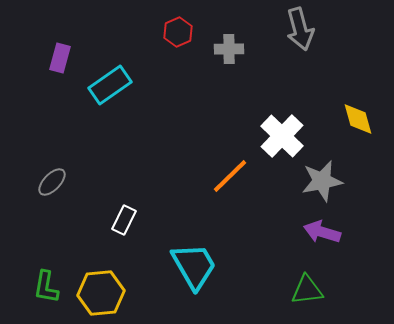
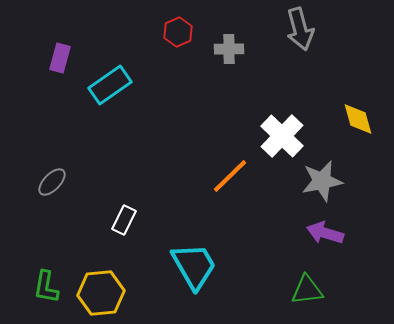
purple arrow: moved 3 px right, 1 px down
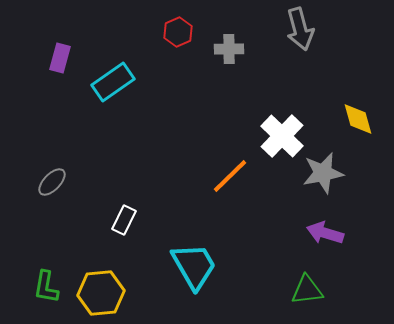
cyan rectangle: moved 3 px right, 3 px up
gray star: moved 1 px right, 8 px up
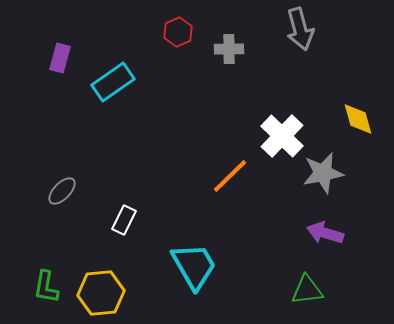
gray ellipse: moved 10 px right, 9 px down
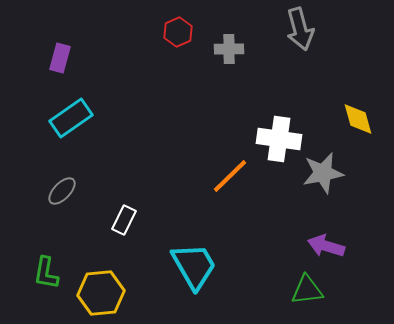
cyan rectangle: moved 42 px left, 36 px down
white cross: moved 3 px left, 3 px down; rotated 36 degrees counterclockwise
purple arrow: moved 1 px right, 13 px down
green L-shape: moved 14 px up
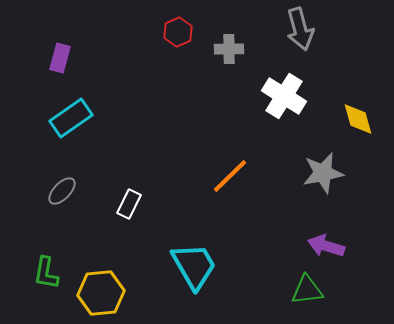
white cross: moved 5 px right, 43 px up; rotated 24 degrees clockwise
white rectangle: moved 5 px right, 16 px up
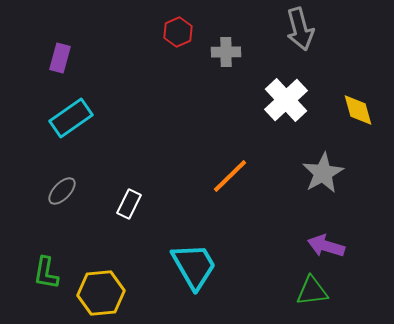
gray cross: moved 3 px left, 3 px down
white cross: moved 2 px right, 4 px down; rotated 15 degrees clockwise
yellow diamond: moved 9 px up
gray star: rotated 18 degrees counterclockwise
green triangle: moved 5 px right, 1 px down
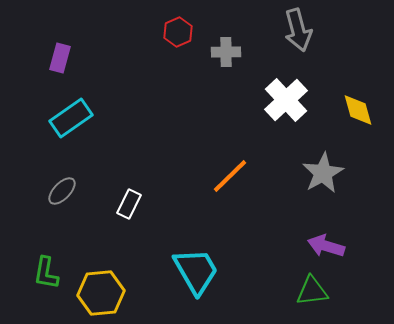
gray arrow: moved 2 px left, 1 px down
cyan trapezoid: moved 2 px right, 5 px down
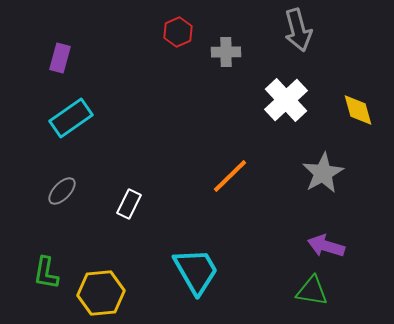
green triangle: rotated 16 degrees clockwise
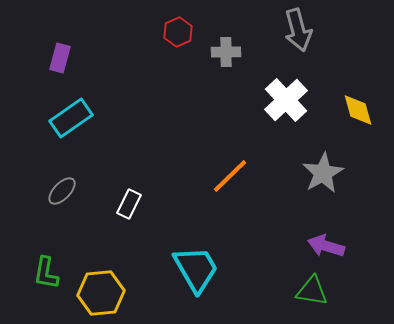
cyan trapezoid: moved 2 px up
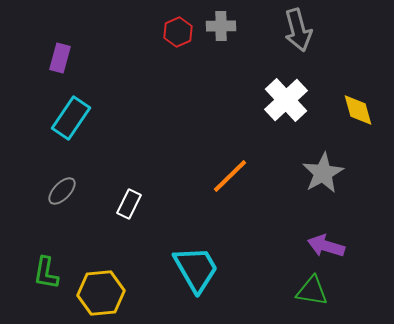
gray cross: moved 5 px left, 26 px up
cyan rectangle: rotated 21 degrees counterclockwise
